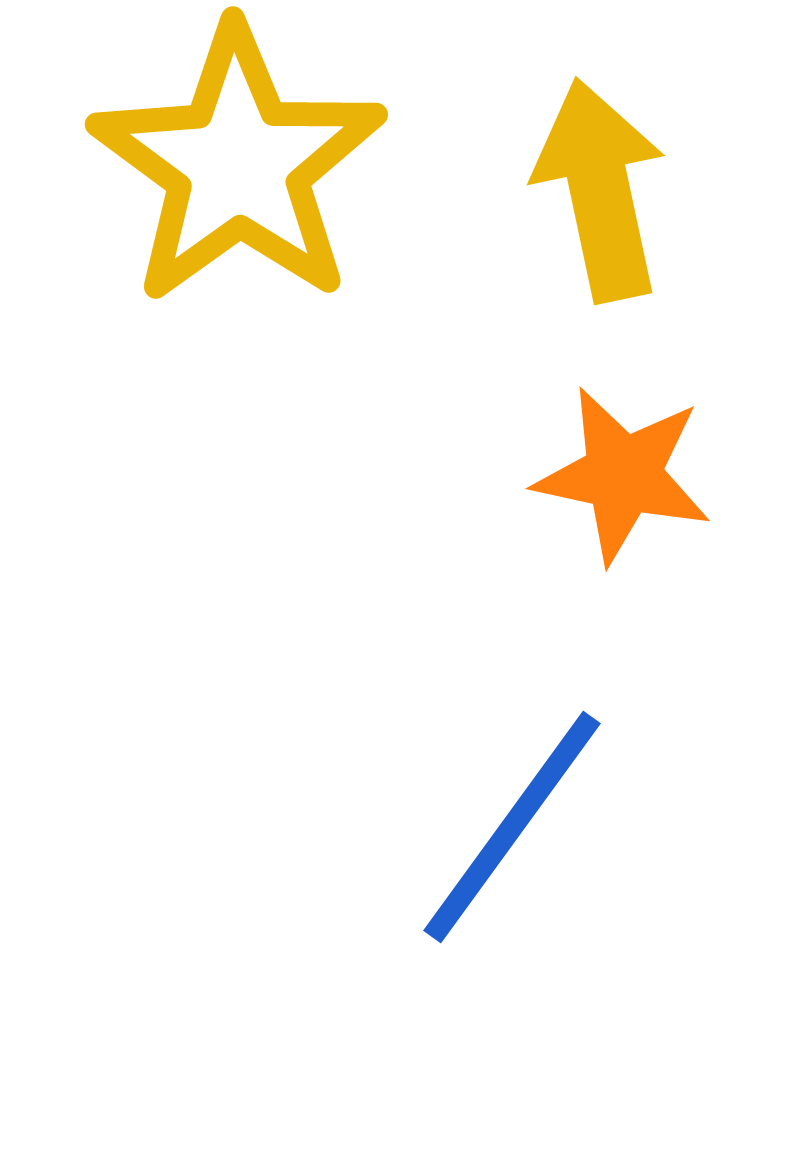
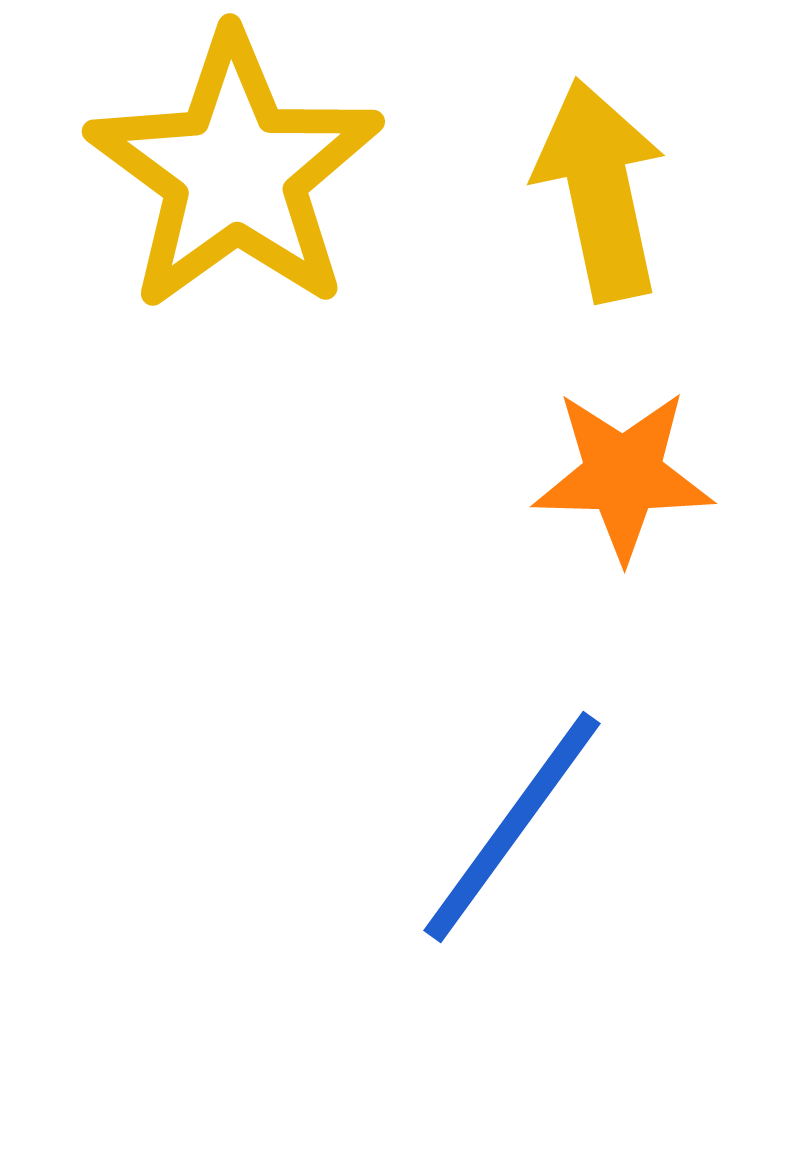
yellow star: moved 3 px left, 7 px down
orange star: rotated 11 degrees counterclockwise
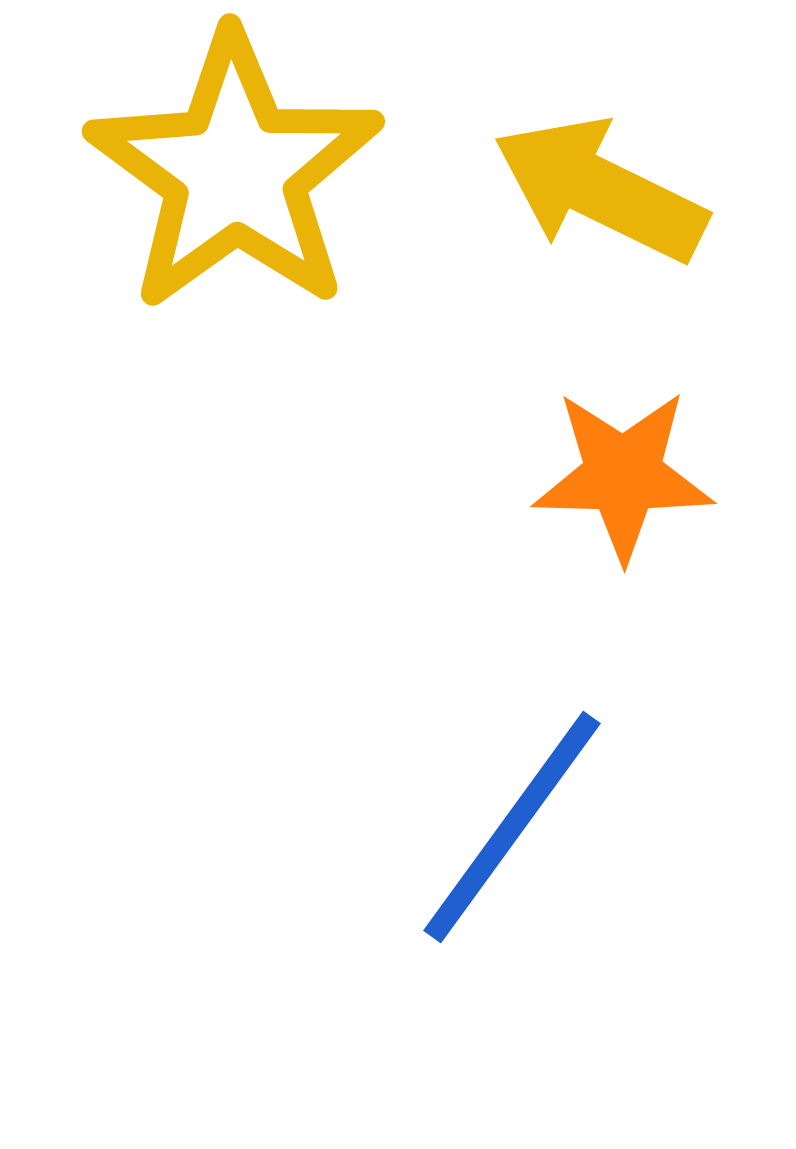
yellow arrow: rotated 52 degrees counterclockwise
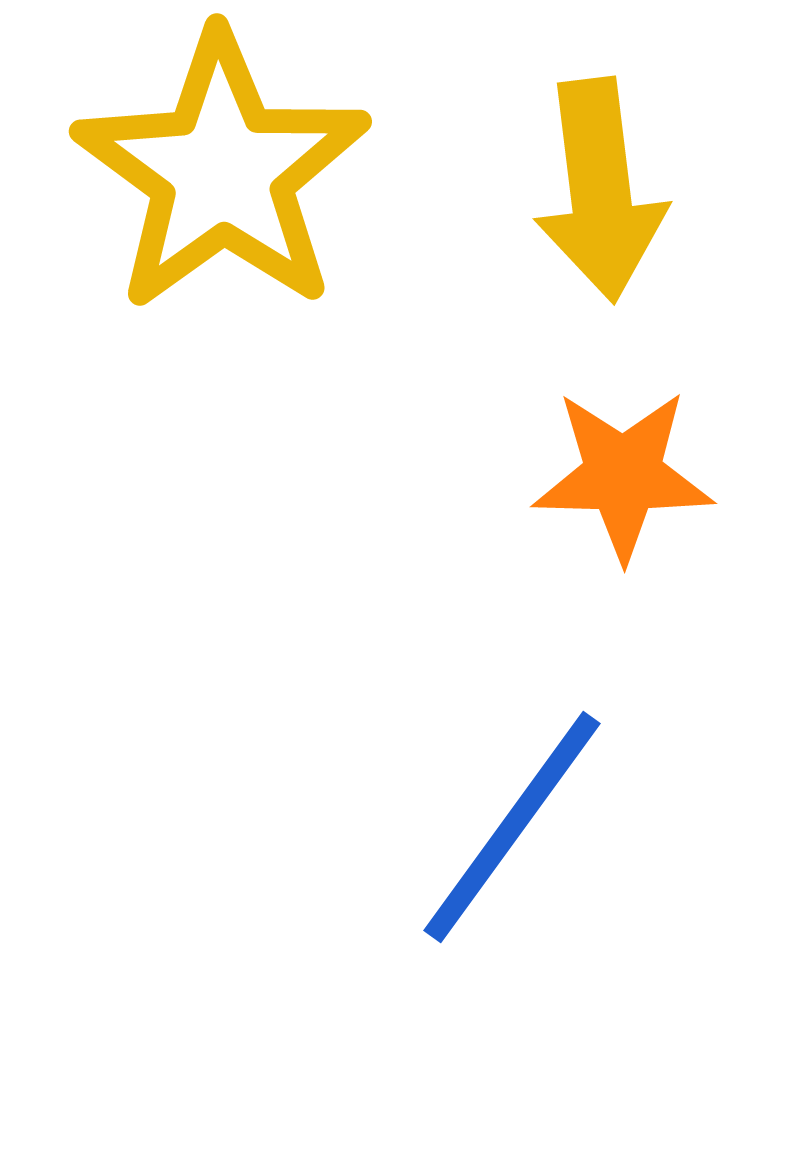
yellow star: moved 13 px left
yellow arrow: rotated 123 degrees counterclockwise
